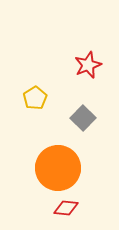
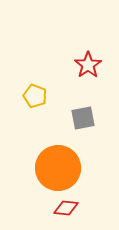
red star: rotated 12 degrees counterclockwise
yellow pentagon: moved 2 px up; rotated 20 degrees counterclockwise
gray square: rotated 35 degrees clockwise
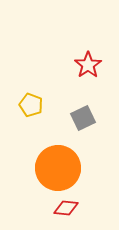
yellow pentagon: moved 4 px left, 9 px down
gray square: rotated 15 degrees counterclockwise
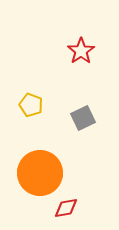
red star: moved 7 px left, 14 px up
orange circle: moved 18 px left, 5 px down
red diamond: rotated 15 degrees counterclockwise
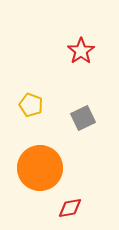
orange circle: moved 5 px up
red diamond: moved 4 px right
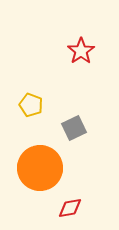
gray square: moved 9 px left, 10 px down
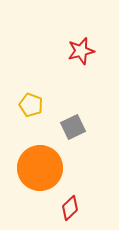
red star: rotated 20 degrees clockwise
gray square: moved 1 px left, 1 px up
red diamond: rotated 35 degrees counterclockwise
